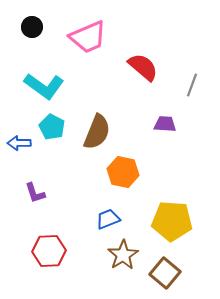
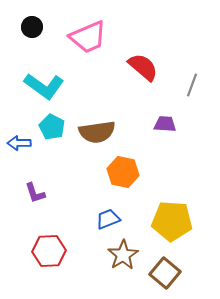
brown semicircle: rotated 60 degrees clockwise
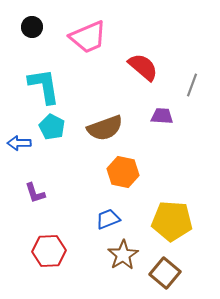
cyan L-shape: rotated 135 degrees counterclockwise
purple trapezoid: moved 3 px left, 8 px up
brown semicircle: moved 8 px right, 4 px up; rotated 12 degrees counterclockwise
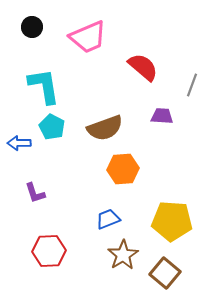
orange hexagon: moved 3 px up; rotated 16 degrees counterclockwise
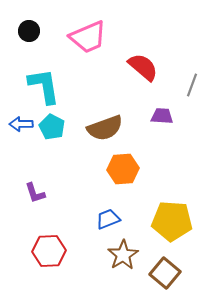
black circle: moved 3 px left, 4 px down
blue arrow: moved 2 px right, 19 px up
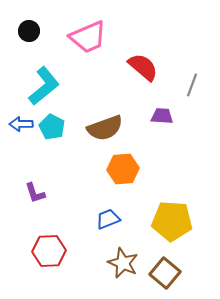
cyan L-shape: rotated 60 degrees clockwise
brown star: moved 8 px down; rotated 16 degrees counterclockwise
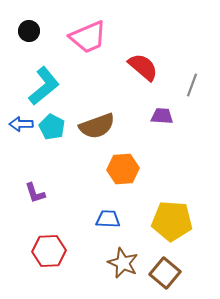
brown semicircle: moved 8 px left, 2 px up
blue trapezoid: rotated 25 degrees clockwise
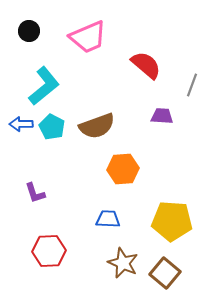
red semicircle: moved 3 px right, 2 px up
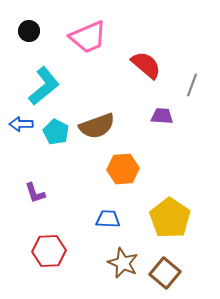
cyan pentagon: moved 4 px right, 5 px down
yellow pentagon: moved 2 px left, 3 px up; rotated 30 degrees clockwise
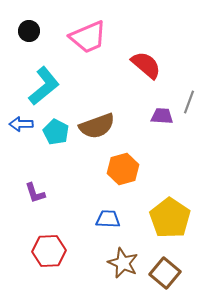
gray line: moved 3 px left, 17 px down
orange hexagon: rotated 12 degrees counterclockwise
